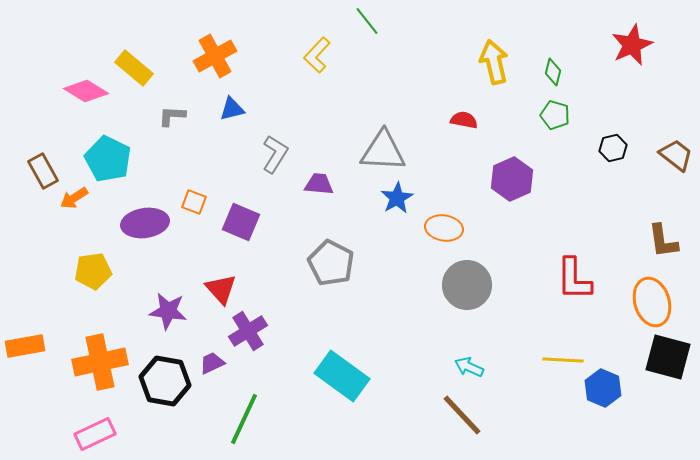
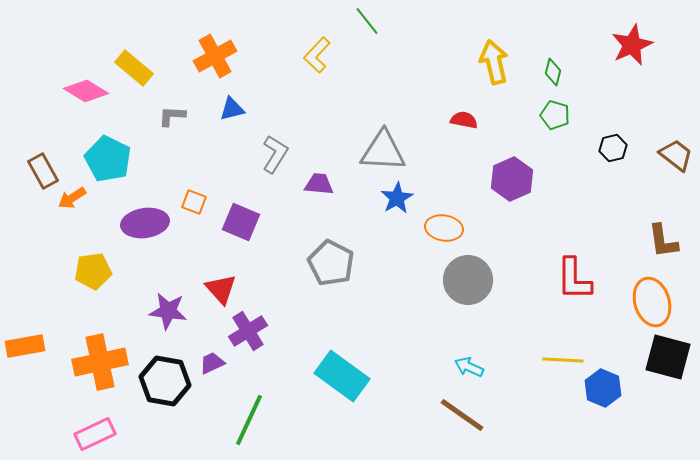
orange arrow at (74, 198): moved 2 px left
gray circle at (467, 285): moved 1 px right, 5 px up
brown line at (462, 415): rotated 12 degrees counterclockwise
green line at (244, 419): moved 5 px right, 1 px down
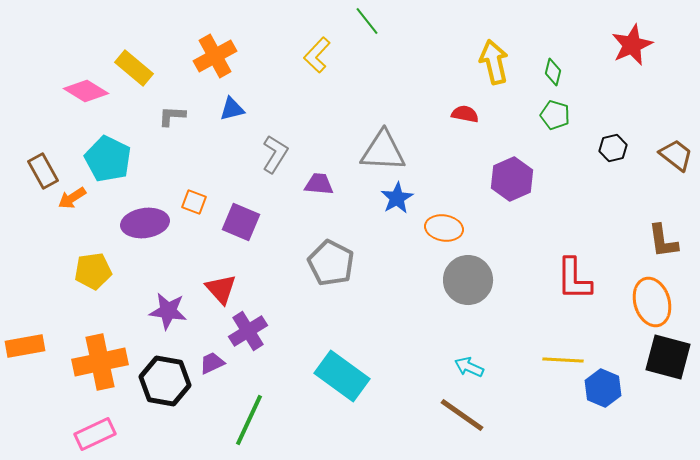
red semicircle at (464, 120): moved 1 px right, 6 px up
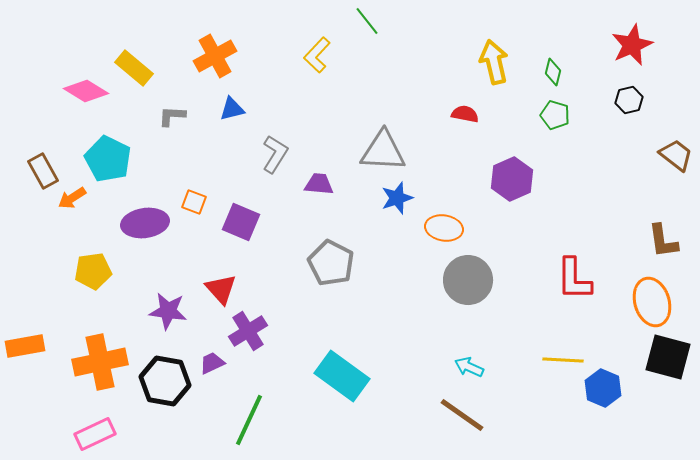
black hexagon at (613, 148): moved 16 px right, 48 px up
blue star at (397, 198): rotated 12 degrees clockwise
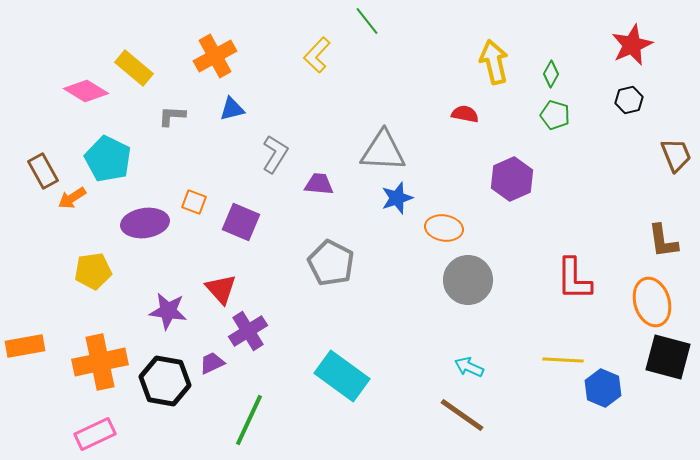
green diamond at (553, 72): moved 2 px left, 2 px down; rotated 16 degrees clockwise
brown trapezoid at (676, 155): rotated 30 degrees clockwise
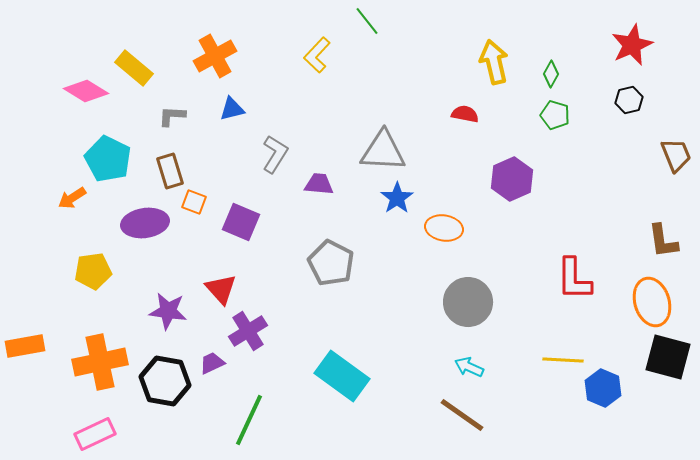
brown rectangle at (43, 171): moved 127 px right; rotated 12 degrees clockwise
blue star at (397, 198): rotated 16 degrees counterclockwise
gray circle at (468, 280): moved 22 px down
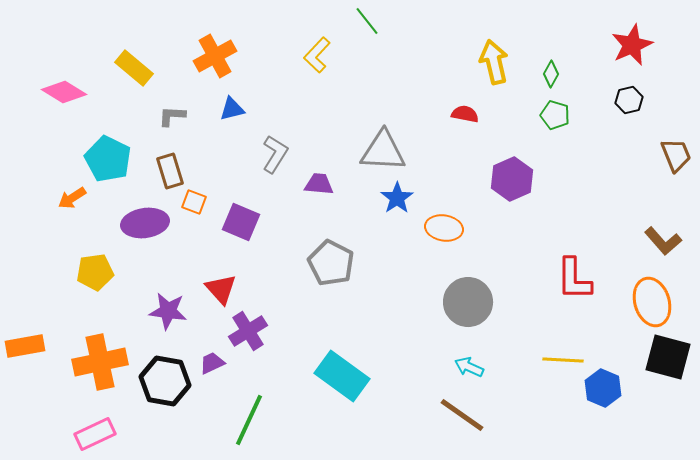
pink diamond at (86, 91): moved 22 px left, 1 px down
brown L-shape at (663, 241): rotated 33 degrees counterclockwise
yellow pentagon at (93, 271): moved 2 px right, 1 px down
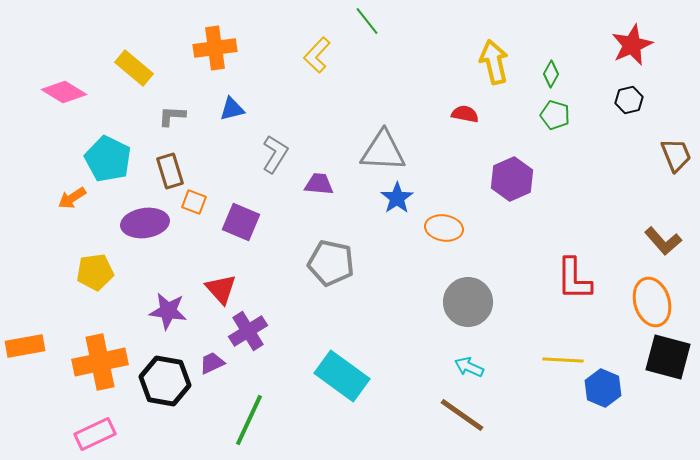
orange cross at (215, 56): moved 8 px up; rotated 21 degrees clockwise
gray pentagon at (331, 263): rotated 15 degrees counterclockwise
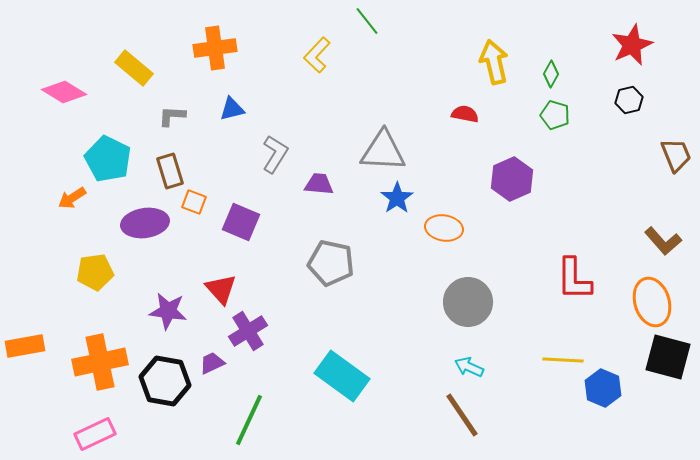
brown line at (462, 415): rotated 21 degrees clockwise
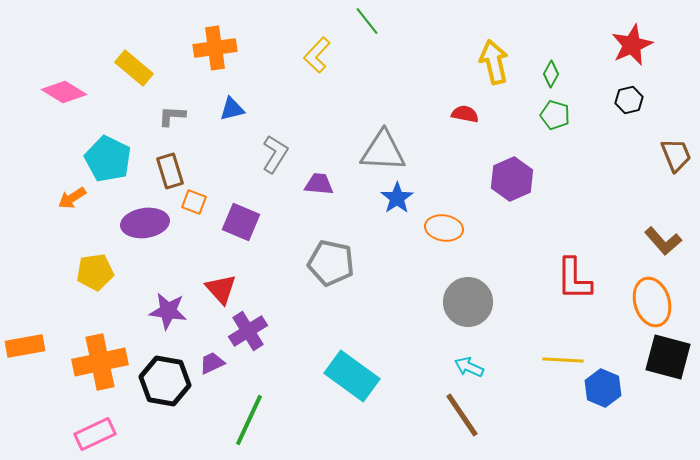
cyan rectangle at (342, 376): moved 10 px right
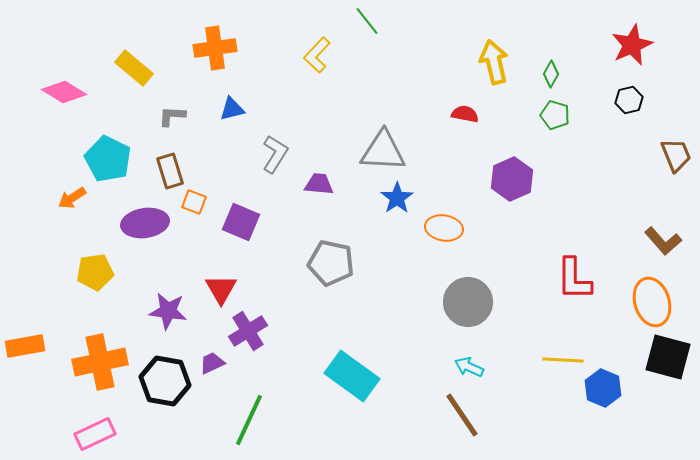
red triangle at (221, 289): rotated 12 degrees clockwise
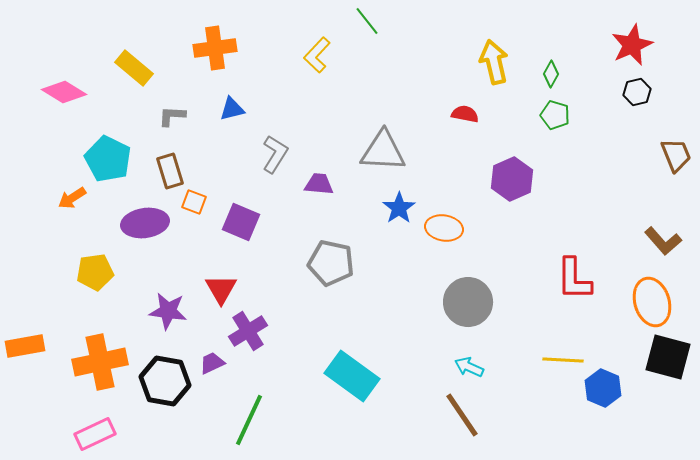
black hexagon at (629, 100): moved 8 px right, 8 px up
blue star at (397, 198): moved 2 px right, 10 px down
